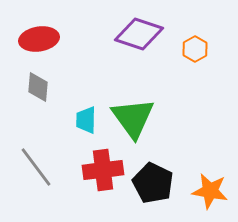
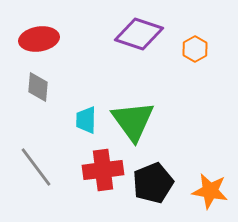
green triangle: moved 3 px down
black pentagon: rotated 24 degrees clockwise
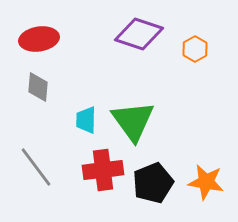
orange star: moved 4 px left, 9 px up
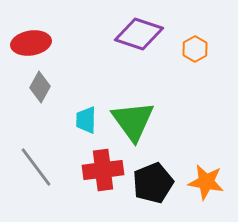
red ellipse: moved 8 px left, 4 px down
gray diamond: moved 2 px right; rotated 24 degrees clockwise
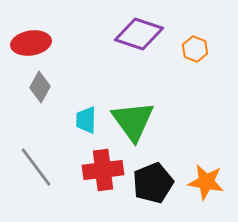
orange hexagon: rotated 10 degrees counterclockwise
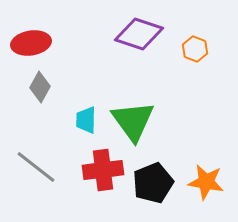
gray line: rotated 15 degrees counterclockwise
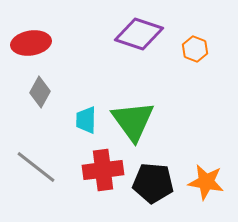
gray diamond: moved 5 px down
black pentagon: rotated 27 degrees clockwise
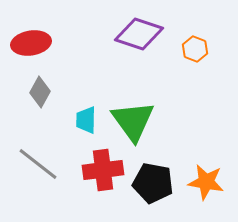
gray line: moved 2 px right, 3 px up
black pentagon: rotated 6 degrees clockwise
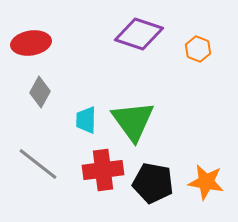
orange hexagon: moved 3 px right
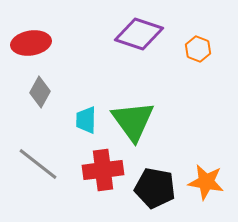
black pentagon: moved 2 px right, 5 px down
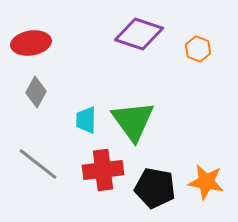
gray diamond: moved 4 px left
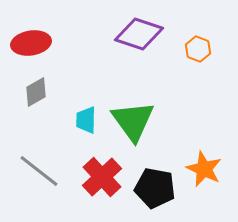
gray diamond: rotated 32 degrees clockwise
gray line: moved 1 px right, 7 px down
red cross: moved 1 px left, 7 px down; rotated 36 degrees counterclockwise
orange star: moved 2 px left, 13 px up; rotated 15 degrees clockwise
